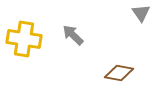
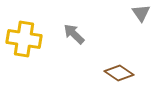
gray arrow: moved 1 px right, 1 px up
brown diamond: rotated 24 degrees clockwise
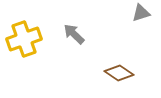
gray triangle: rotated 48 degrees clockwise
yellow cross: rotated 28 degrees counterclockwise
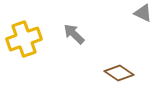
gray triangle: moved 2 px right; rotated 42 degrees clockwise
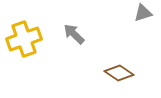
gray triangle: rotated 42 degrees counterclockwise
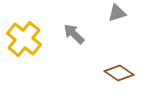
gray triangle: moved 26 px left
yellow cross: rotated 32 degrees counterclockwise
